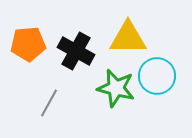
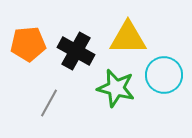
cyan circle: moved 7 px right, 1 px up
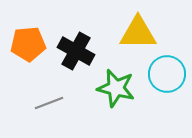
yellow triangle: moved 10 px right, 5 px up
cyan circle: moved 3 px right, 1 px up
gray line: rotated 40 degrees clockwise
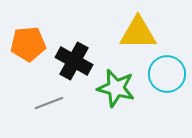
black cross: moved 2 px left, 10 px down
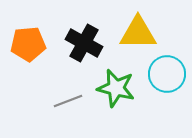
black cross: moved 10 px right, 18 px up
gray line: moved 19 px right, 2 px up
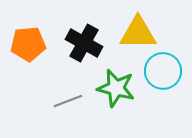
cyan circle: moved 4 px left, 3 px up
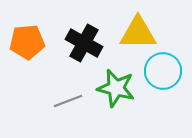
orange pentagon: moved 1 px left, 2 px up
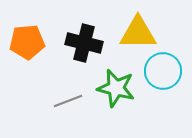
black cross: rotated 15 degrees counterclockwise
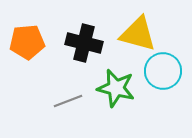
yellow triangle: moved 1 px down; rotated 15 degrees clockwise
